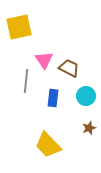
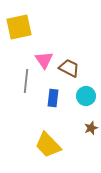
brown star: moved 2 px right
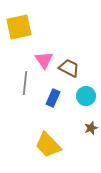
gray line: moved 1 px left, 2 px down
blue rectangle: rotated 18 degrees clockwise
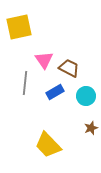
blue rectangle: moved 2 px right, 6 px up; rotated 36 degrees clockwise
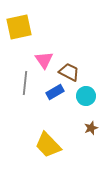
brown trapezoid: moved 4 px down
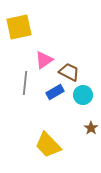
pink triangle: rotated 30 degrees clockwise
cyan circle: moved 3 px left, 1 px up
brown star: rotated 16 degrees counterclockwise
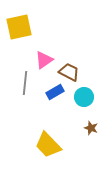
cyan circle: moved 1 px right, 2 px down
brown star: rotated 16 degrees counterclockwise
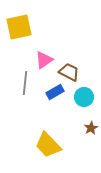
brown star: rotated 24 degrees clockwise
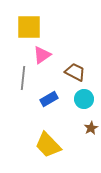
yellow square: moved 10 px right; rotated 12 degrees clockwise
pink triangle: moved 2 px left, 5 px up
brown trapezoid: moved 6 px right
gray line: moved 2 px left, 5 px up
blue rectangle: moved 6 px left, 7 px down
cyan circle: moved 2 px down
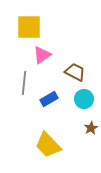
gray line: moved 1 px right, 5 px down
